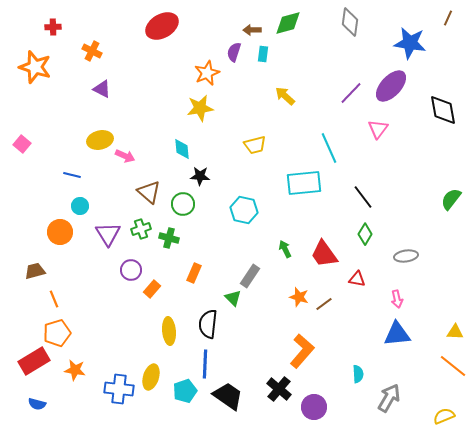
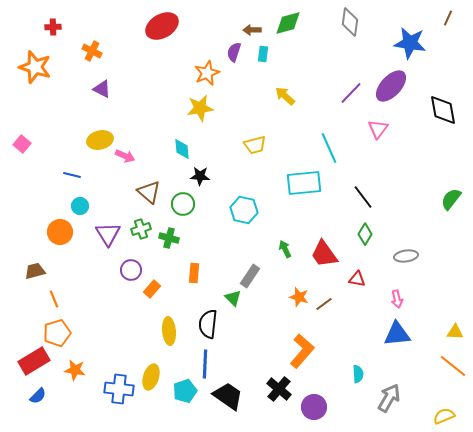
orange rectangle at (194, 273): rotated 18 degrees counterclockwise
blue semicircle at (37, 404): moved 1 px right, 8 px up; rotated 60 degrees counterclockwise
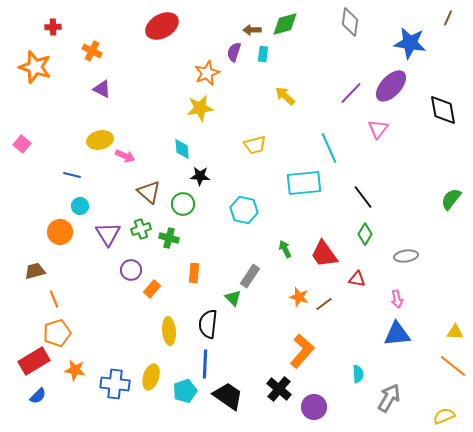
green diamond at (288, 23): moved 3 px left, 1 px down
blue cross at (119, 389): moved 4 px left, 5 px up
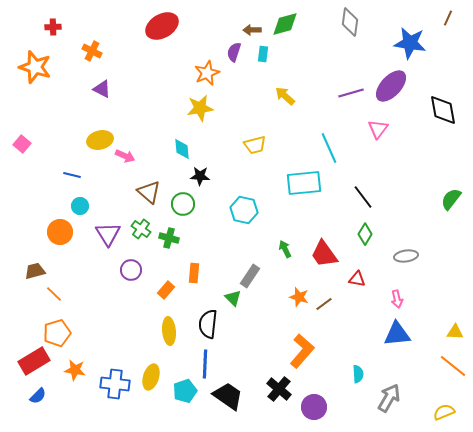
purple line at (351, 93): rotated 30 degrees clockwise
green cross at (141, 229): rotated 36 degrees counterclockwise
orange rectangle at (152, 289): moved 14 px right, 1 px down
orange line at (54, 299): moved 5 px up; rotated 24 degrees counterclockwise
yellow semicircle at (444, 416): moved 4 px up
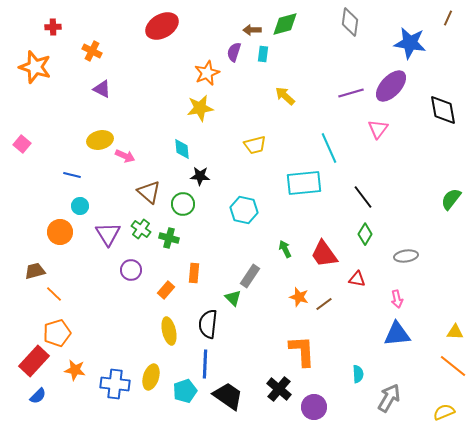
yellow ellipse at (169, 331): rotated 8 degrees counterclockwise
orange L-shape at (302, 351): rotated 44 degrees counterclockwise
red rectangle at (34, 361): rotated 16 degrees counterclockwise
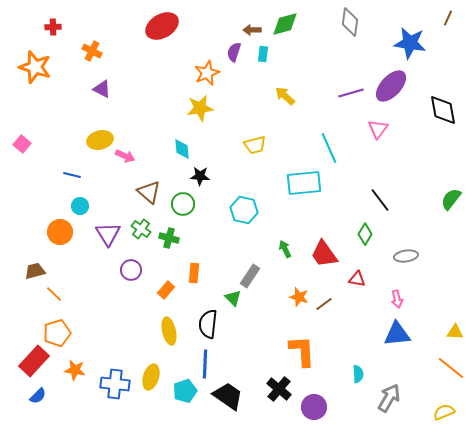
black line at (363, 197): moved 17 px right, 3 px down
orange line at (453, 366): moved 2 px left, 2 px down
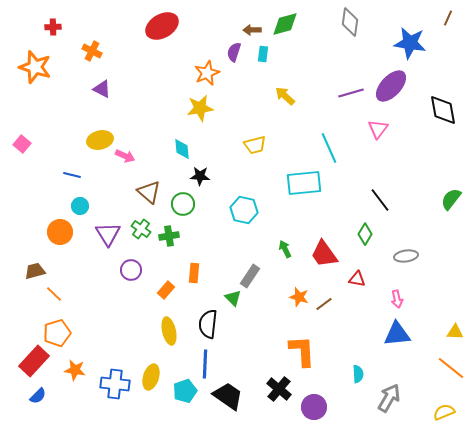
green cross at (169, 238): moved 2 px up; rotated 24 degrees counterclockwise
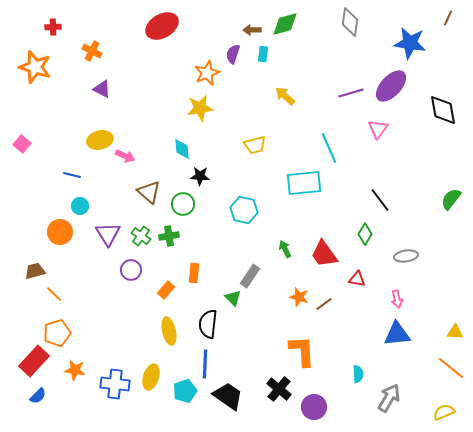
purple semicircle at (234, 52): moved 1 px left, 2 px down
green cross at (141, 229): moved 7 px down
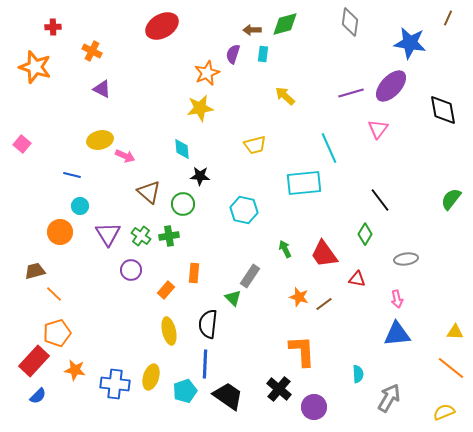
gray ellipse at (406, 256): moved 3 px down
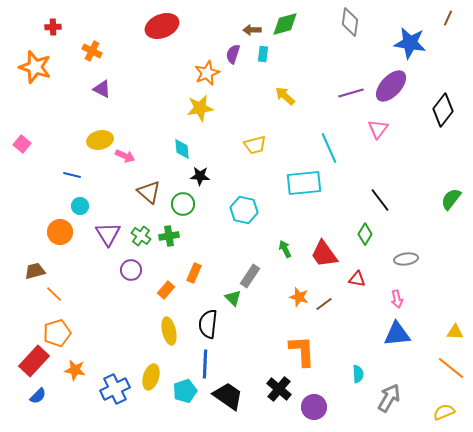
red ellipse at (162, 26): rotated 8 degrees clockwise
black diamond at (443, 110): rotated 48 degrees clockwise
orange rectangle at (194, 273): rotated 18 degrees clockwise
blue cross at (115, 384): moved 5 px down; rotated 32 degrees counterclockwise
